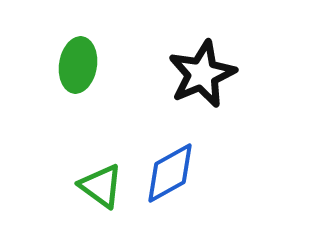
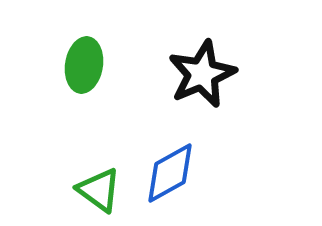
green ellipse: moved 6 px right
green triangle: moved 2 px left, 4 px down
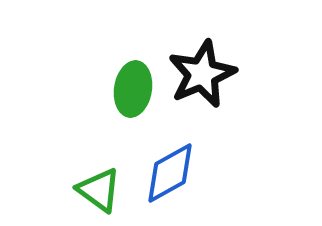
green ellipse: moved 49 px right, 24 px down
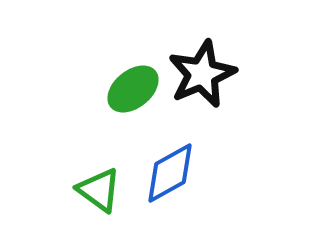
green ellipse: rotated 42 degrees clockwise
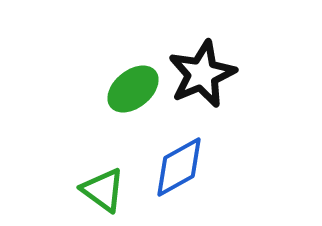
blue diamond: moved 9 px right, 6 px up
green triangle: moved 4 px right
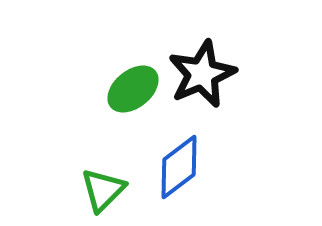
blue diamond: rotated 8 degrees counterclockwise
green triangle: rotated 39 degrees clockwise
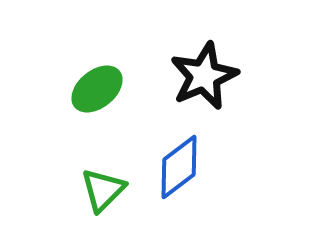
black star: moved 2 px right, 2 px down
green ellipse: moved 36 px left
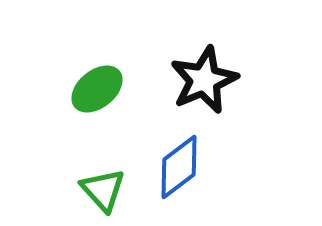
black star: moved 4 px down
green triangle: rotated 27 degrees counterclockwise
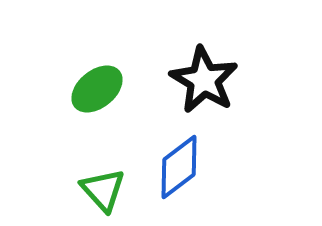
black star: rotated 18 degrees counterclockwise
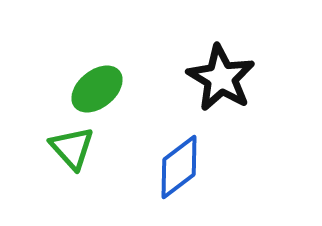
black star: moved 17 px right, 2 px up
green triangle: moved 31 px left, 42 px up
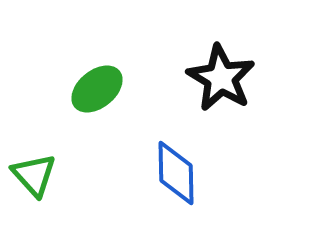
green triangle: moved 38 px left, 27 px down
blue diamond: moved 3 px left, 6 px down; rotated 54 degrees counterclockwise
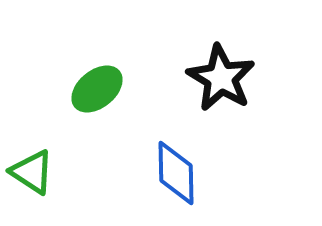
green triangle: moved 2 px left, 3 px up; rotated 15 degrees counterclockwise
